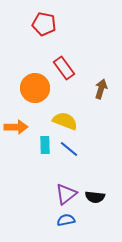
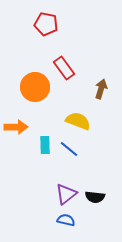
red pentagon: moved 2 px right
orange circle: moved 1 px up
yellow semicircle: moved 13 px right
blue semicircle: rotated 24 degrees clockwise
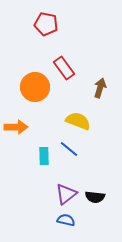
brown arrow: moved 1 px left, 1 px up
cyan rectangle: moved 1 px left, 11 px down
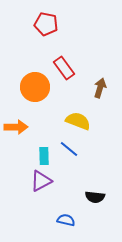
purple triangle: moved 25 px left, 13 px up; rotated 10 degrees clockwise
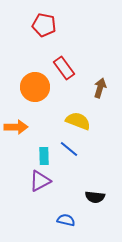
red pentagon: moved 2 px left, 1 px down
purple triangle: moved 1 px left
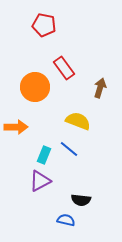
cyan rectangle: moved 1 px up; rotated 24 degrees clockwise
black semicircle: moved 14 px left, 3 px down
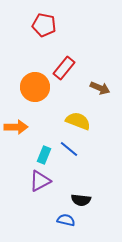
red rectangle: rotated 75 degrees clockwise
brown arrow: rotated 96 degrees clockwise
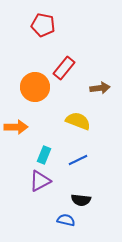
red pentagon: moved 1 px left
brown arrow: rotated 30 degrees counterclockwise
blue line: moved 9 px right, 11 px down; rotated 66 degrees counterclockwise
